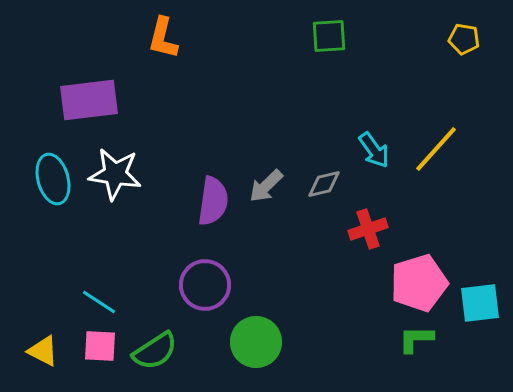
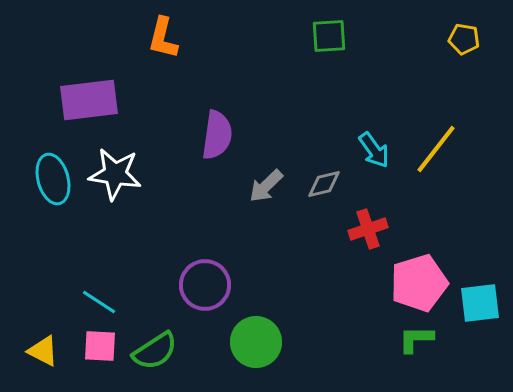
yellow line: rotated 4 degrees counterclockwise
purple semicircle: moved 4 px right, 66 px up
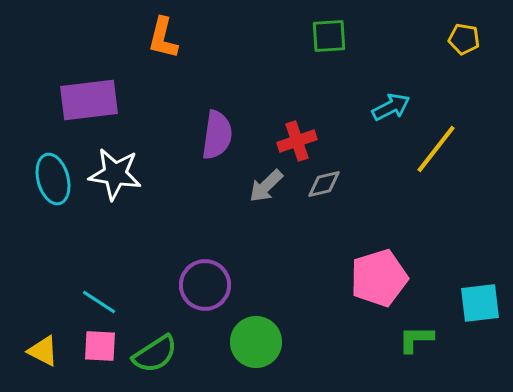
cyan arrow: moved 17 px right, 43 px up; rotated 81 degrees counterclockwise
red cross: moved 71 px left, 88 px up
pink pentagon: moved 40 px left, 5 px up
green semicircle: moved 3 px down
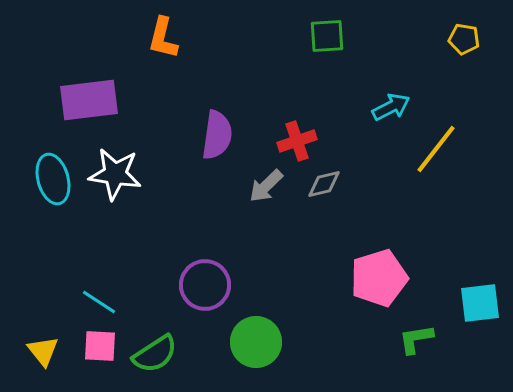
green square: moved 2 px left
green L-shape: rotated 9 degrees counterclockwise
yellow triangle: rotated 24 degrees clockwise
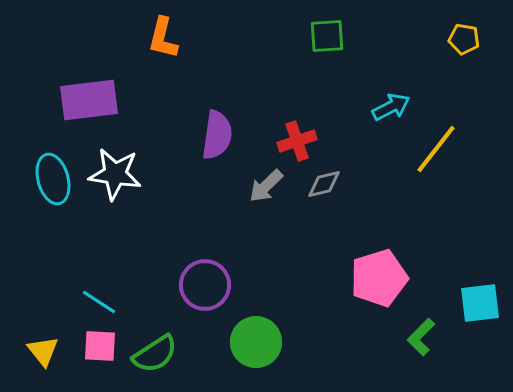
green L-shape: moved 5 px right, 2 px up; rotated 36 degrees counterclockwise
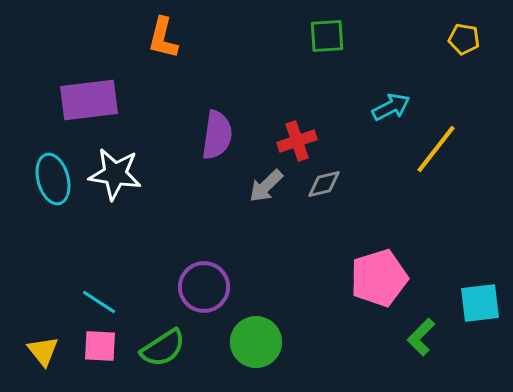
purple circle: moved 1 px left, 2 px down
green semicircle: moved 8 px right, 6 px up
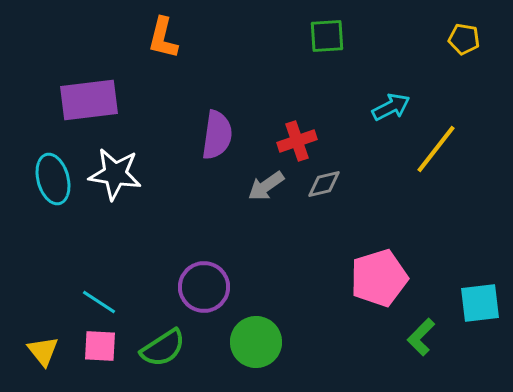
gray arrow: rotated 9 degrees clockwise
